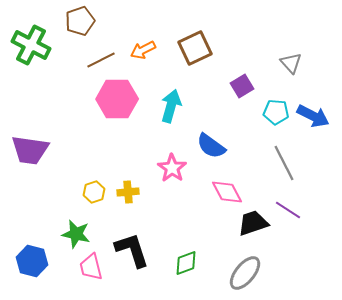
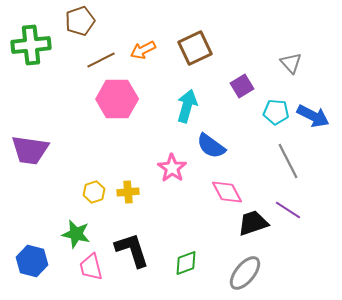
green cross: rotated 33 degrees counterclockwise
cyan arrow: moved 16 px right
gray line: moved 4 px right, 2 px up
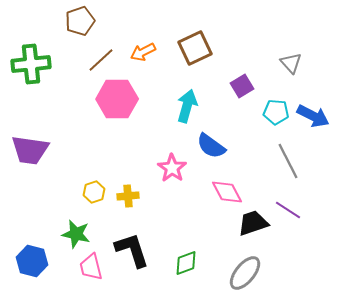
green cross: moved 19 px down
orange arrow: moved 2 px down
brown line: rotated 16 degrees counterclockwise
yellow cross: moved 4 px down
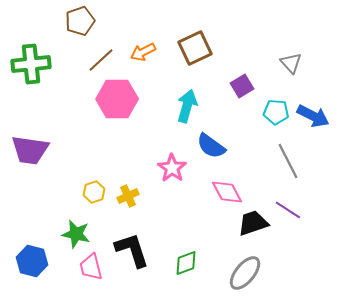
yellow cross: rotated 20 degrees counterclockwise
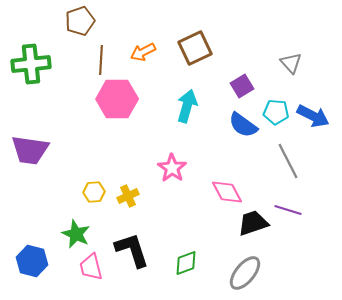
brown line: rotated 44 degrees counterclockwise
blue semicircle: moved 32 px right, 21 px up
yellow hexagon: rotated 15 degrees clockwise
purple line: rotated 16 degrees counterclockwise
green star: rotated 12 degrees clockwise
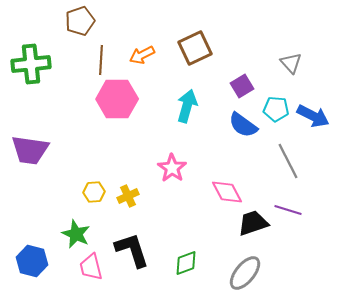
orange arrow: moved 1 px left, 3 px down
cyan pentagon: moved 3 px up
